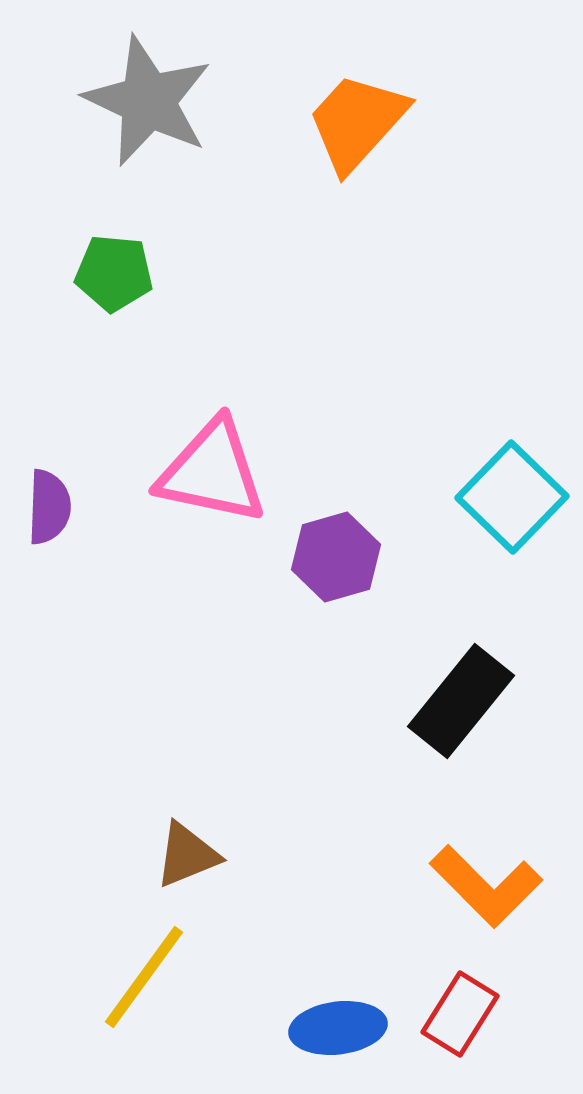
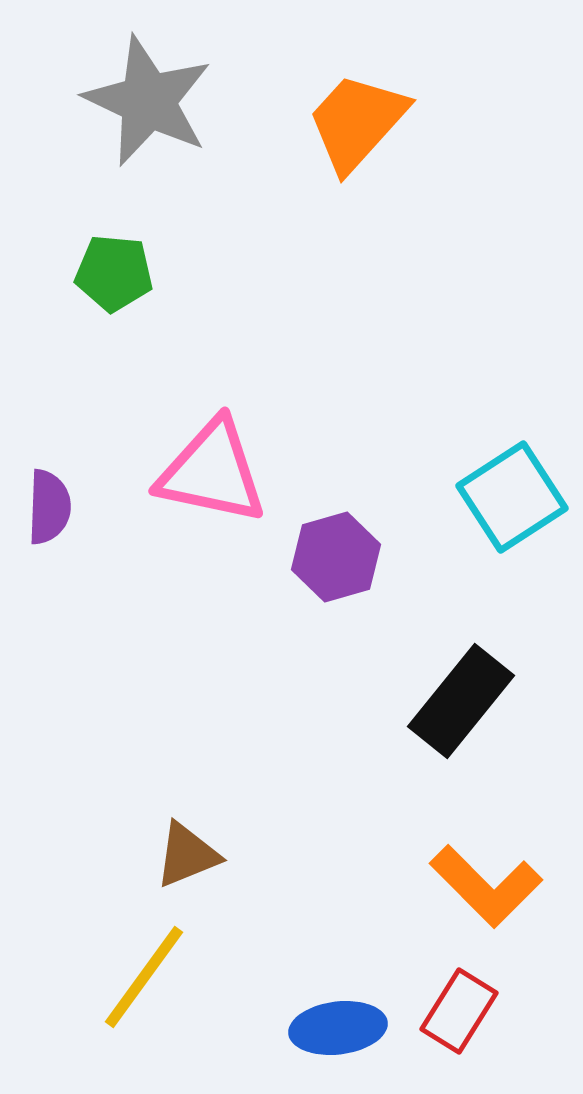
cyan square: rotated 13 degrees clockwise
red rectangle: moved 1 px left, 3 px up
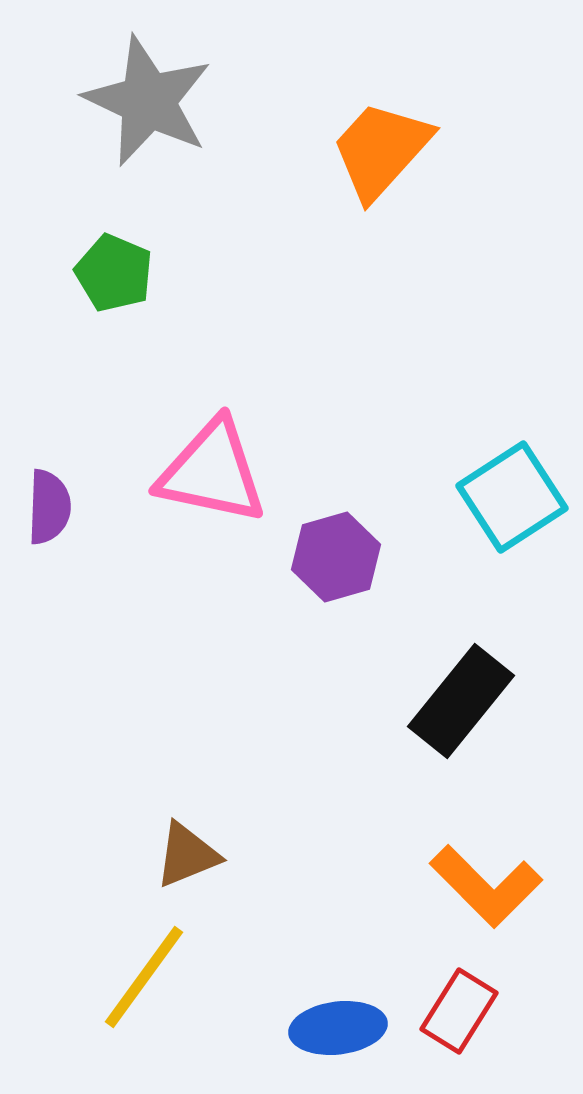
orange trapezoid: moved 24 px right, 28 px down
green pentagon: rotated 18 degrees clockwise
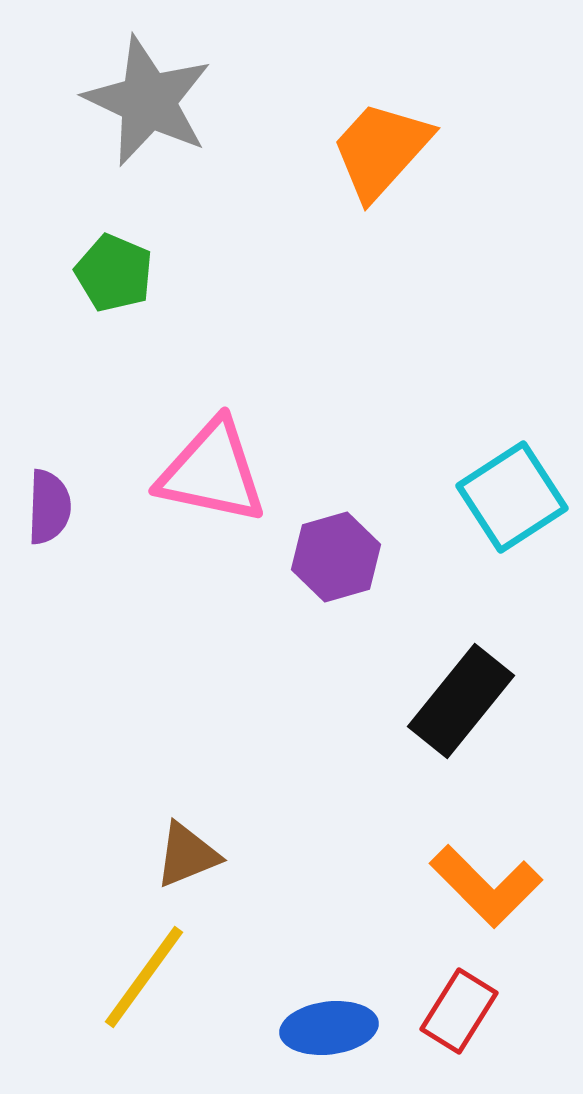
blue ellipse: moved 9 px left
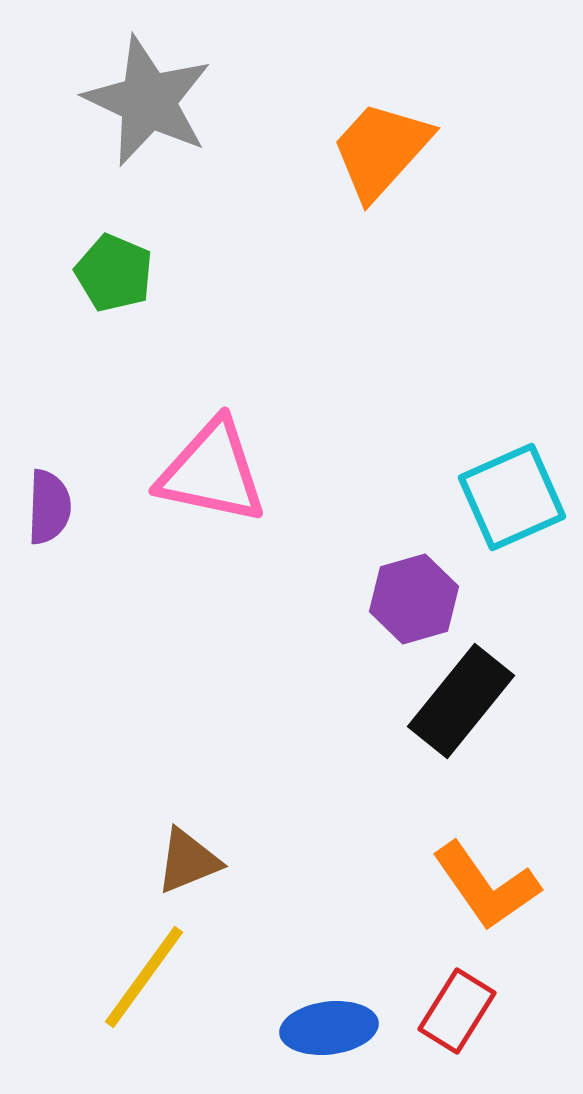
cyan square: rotated 9 degrees clockwise
purple hexagon: moved 78 px right, 42 px down
brown triangle: moved 1 px right, 6 px down
orange L-shape: rotated 10 degrees clockwise
red rectangle: moved 2 px left
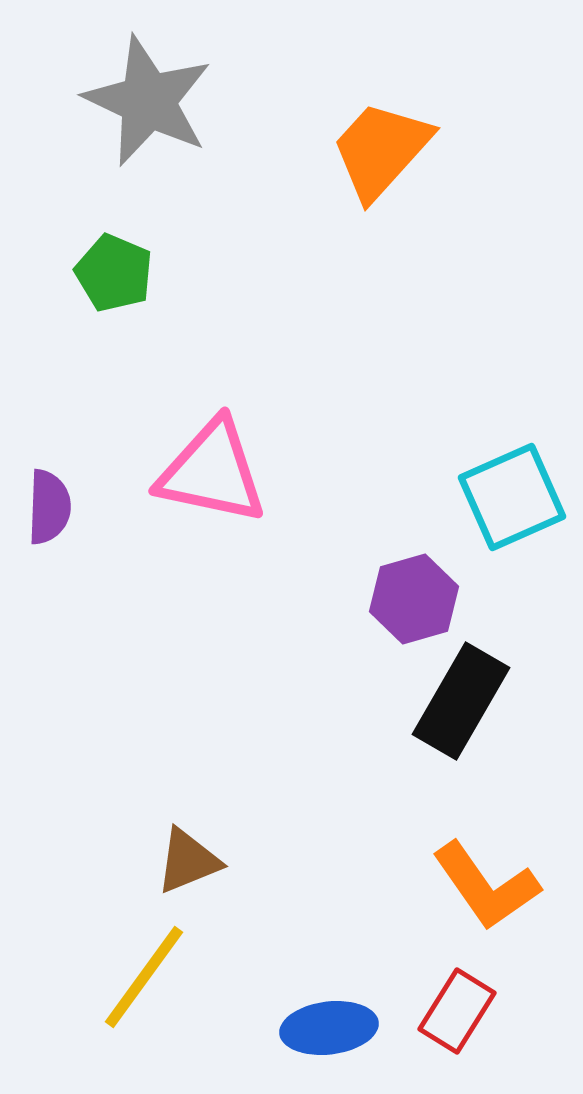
black rectangle: rotated 9 degrees counterclockwise
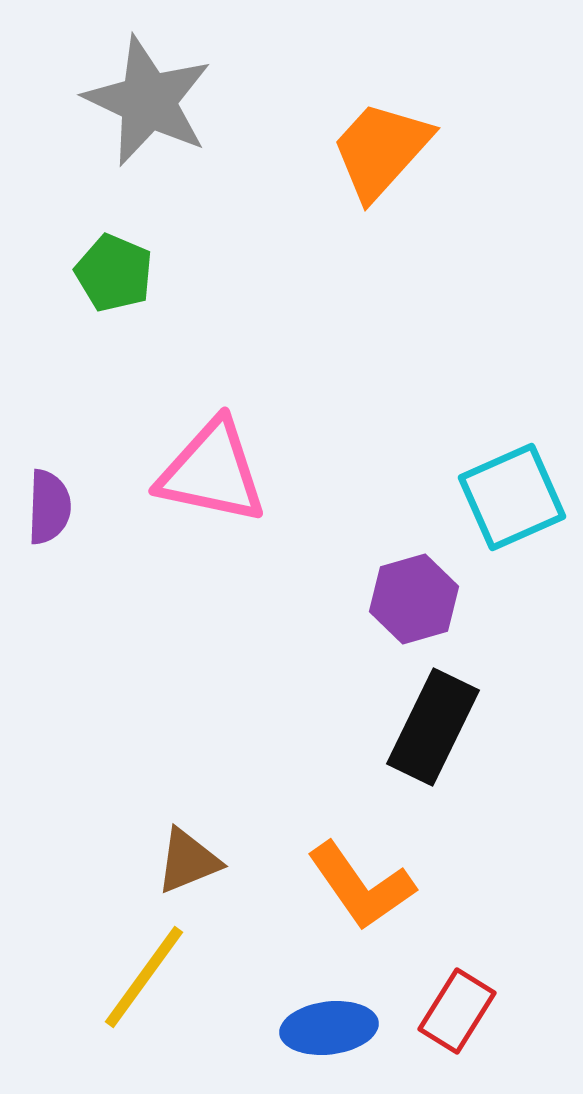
black rectangle: moved 28 px left, 26 px down; rotated 4 degrees counterclockwise
orange L-shape: moved 125 px left
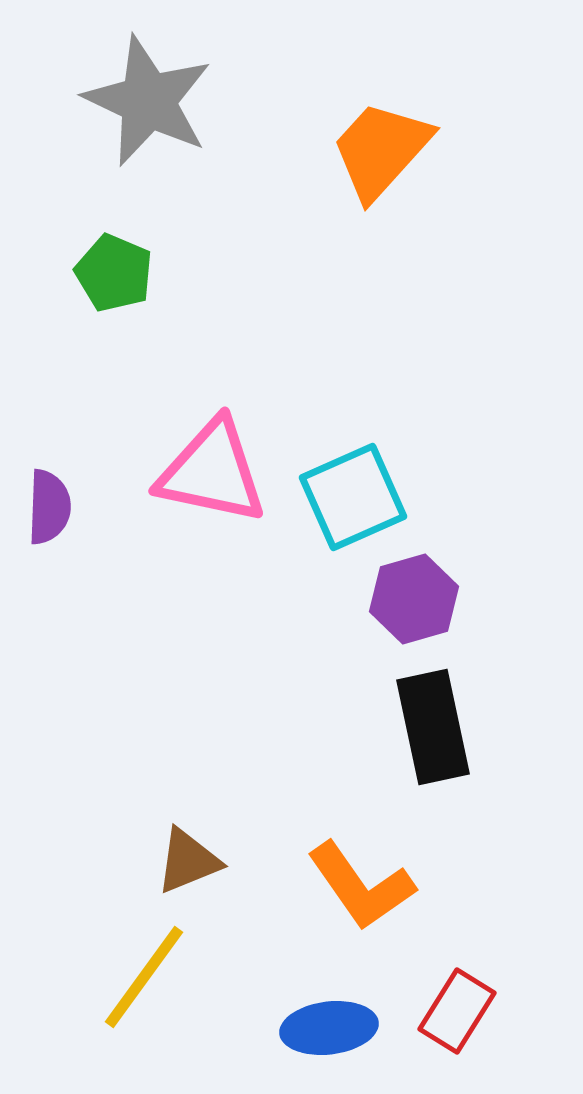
cyan square: moved 159 px left
black rectangle: rotated 38 degrees counterclockwise
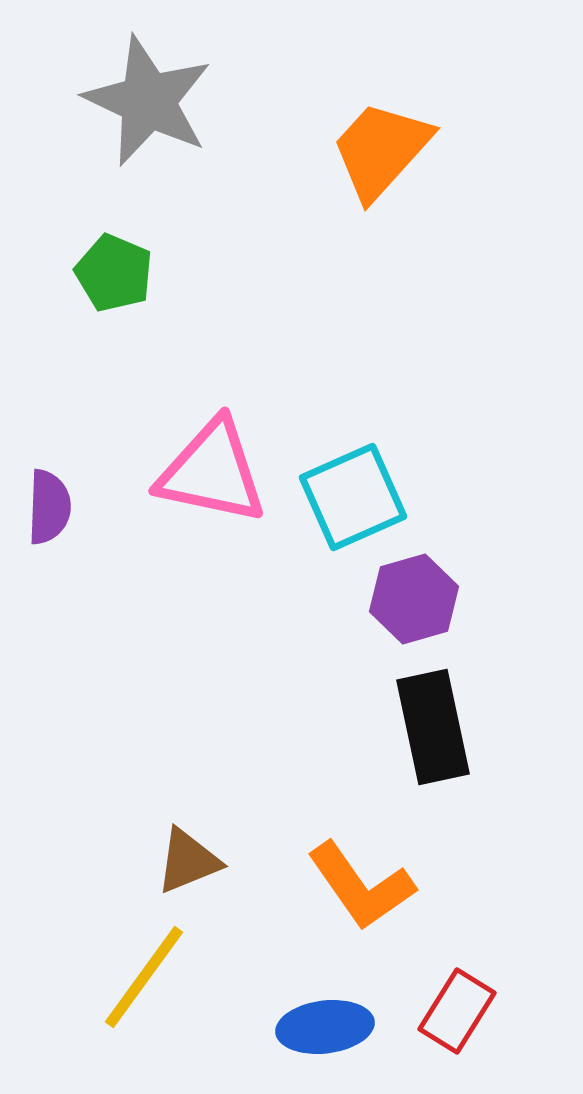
blue ellipse: moved 4 px left, 1 px up
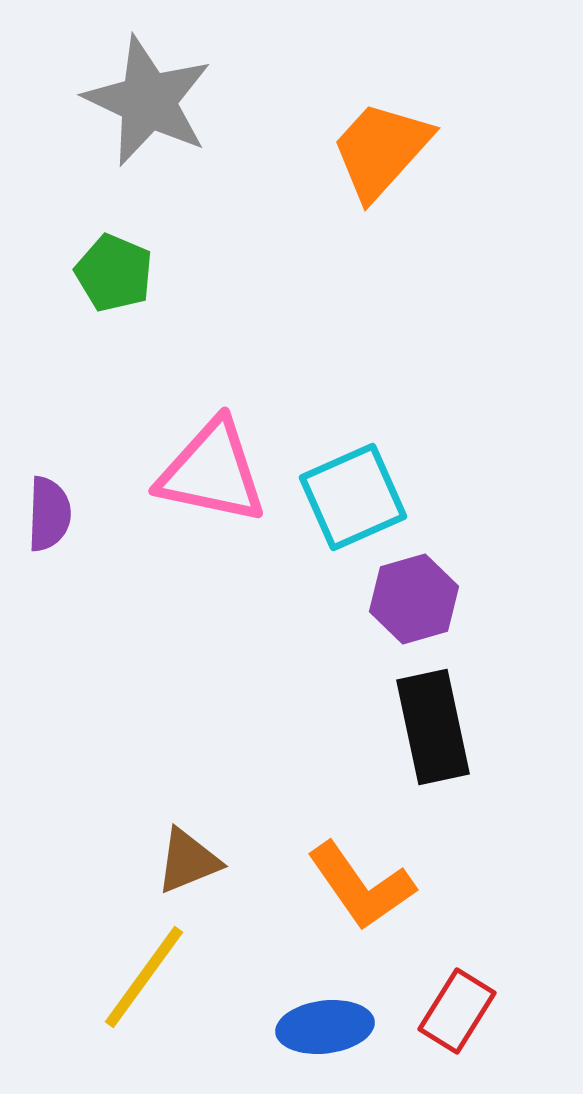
purple semicircle: moved 7 px down
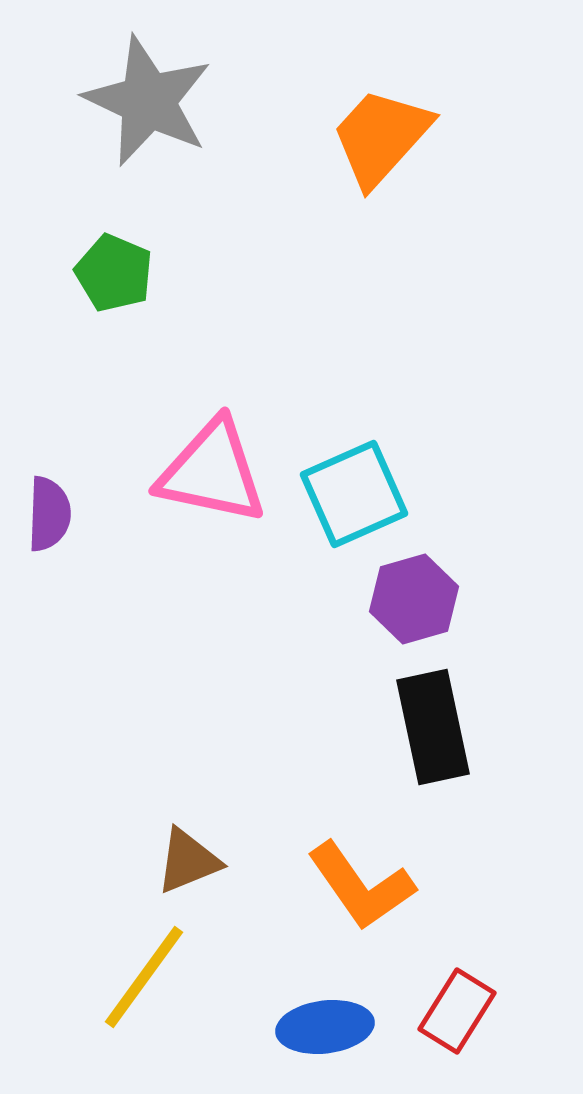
orange trapezoid: moved 13 px up
cyan square: moved 1 px right, 3 px up
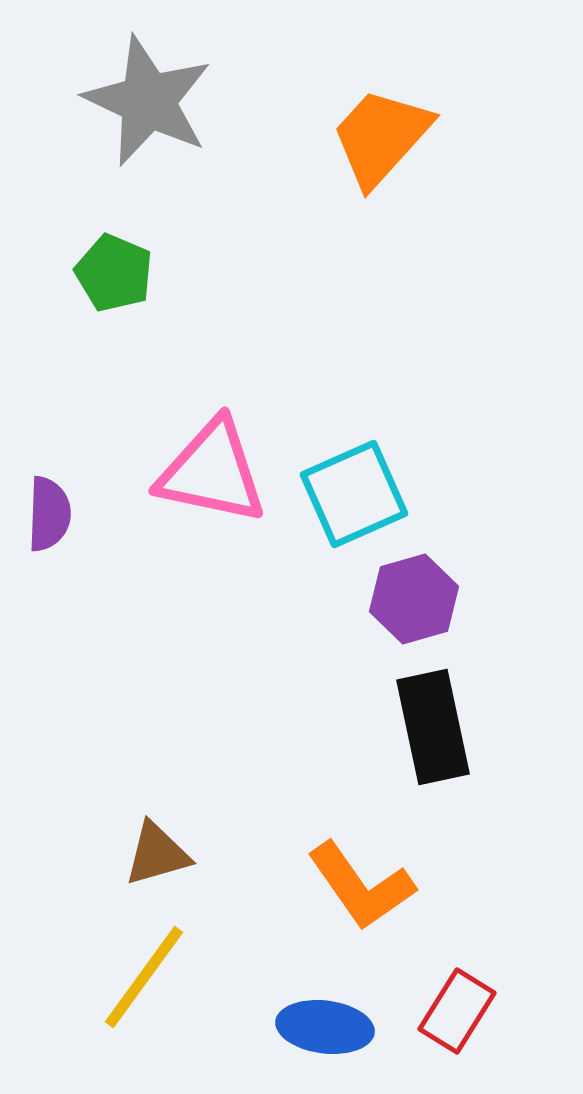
brown triangle: moved 31 px left, 7 px up; rotated 6 degrees clockwise
blue ellipse: rotated 14 degrees clockwise
